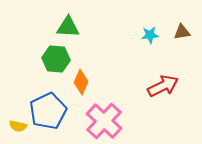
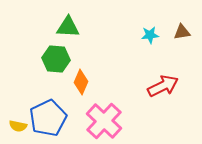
blue pentagon: moved 7 px down
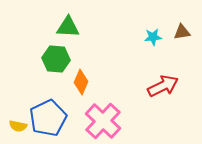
cyan star: moved 3 px right, 2 px down
pink cross: moved 1 px left
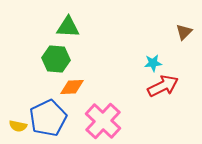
brown triangle: moved 2 px right; rotated 36 degrees counterclockwise
cyan star: moved 26 px down
orange diamond: moved 9 px left, 5 px down; rotated 65 degrees clockwise
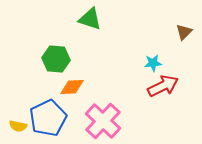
green triangle: moved 22 px right, 8 px up; rotated 15 degrees clockwise
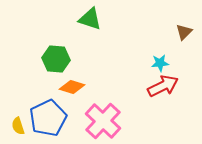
cyan star: moved 7 px right
orange diamond: rotated 20 degrees clockwise
yellow semicircle: rotated 60 degrees clockwise
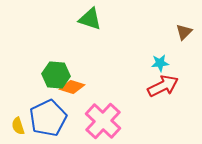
green hexagon: moved 16 px down
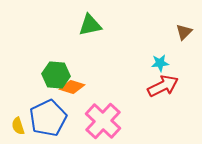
green triangle: moved 6 px down; rotated 30 degrees counterclockwise
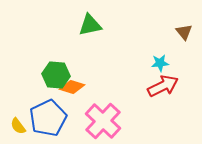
brown triangle: rotated 24 degrees counterclockwise
yellow semicircle: rotated 18 degrees counterclockwise
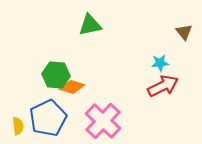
yellow semicircle: rotated 150 degrees counterclockwise
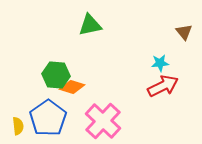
blue pentagon: rotated 9 degrees counterclockwise
